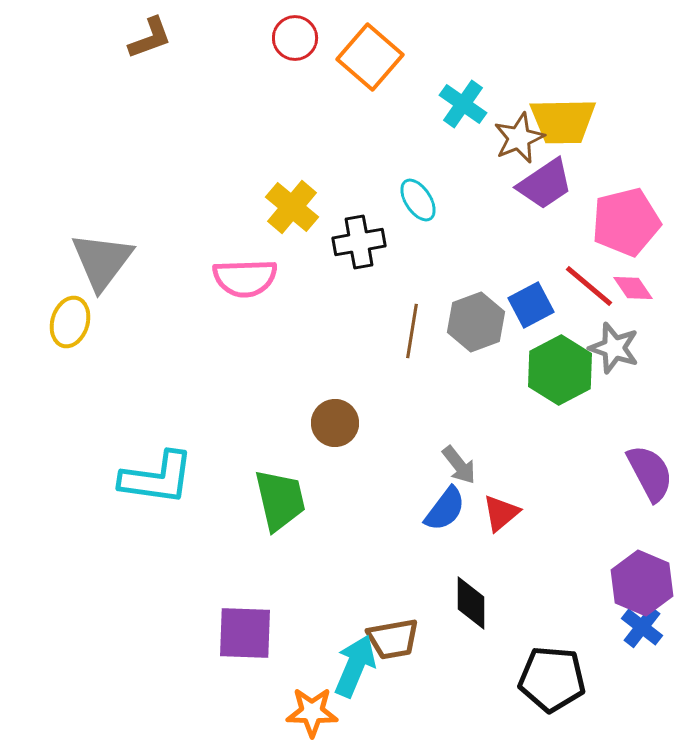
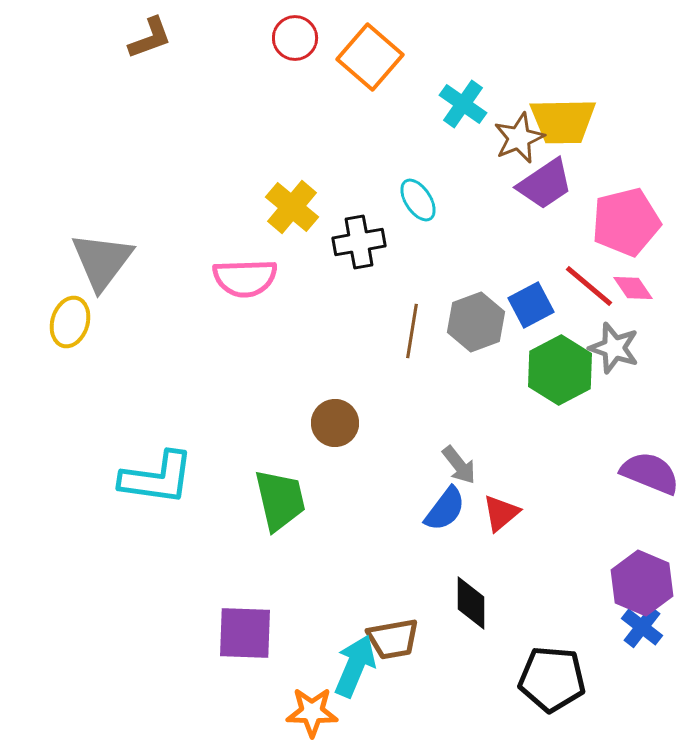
purple semicircle: rotated 40 degrees counterclockwise
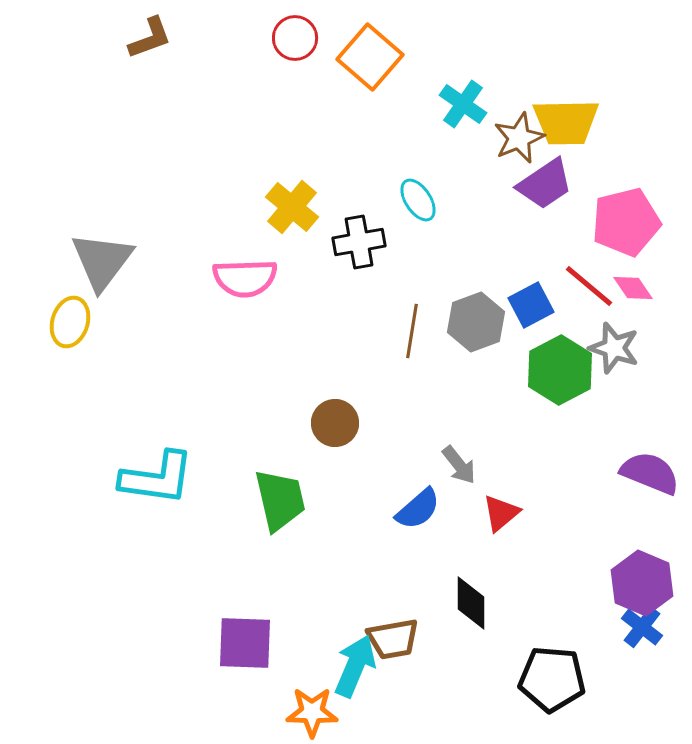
yellow trapezoid: moved 3 px right, 1 px down
blue semicircle: moved 27 px left; rotated 12 degrees clockwise
purple square: moved 10 px down
